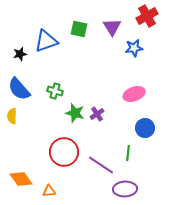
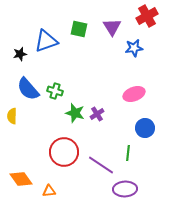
blue semicircle: moved 9 px right
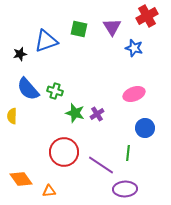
blue star: rotated 24 degrees clockwise
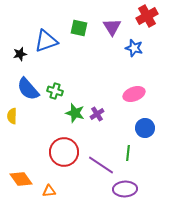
green square: moved 1 px up
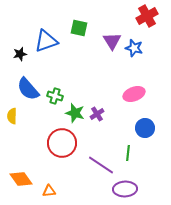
purple triangle: moved 14 px down
green cross: moved 5 px down
red circle: moved 2 px left, 9 px up
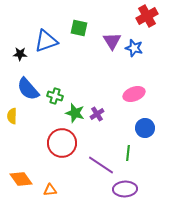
black star: rotated 16 degrees clockwise
orange triangle: moved 1 px right, 1 px up
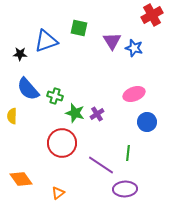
red cross: moved 5 px right, 1 px up
blue circle: moved 2 px right, 6 px up
orange triangle: moved 8 px right, 3 px down; rotated 32 degrees counterclockwise
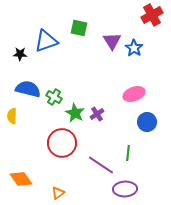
blue star: rotated 18 degrees clockwise
blue semicircle: rotated 145 degrees clockwise
green cross: moved 1 px left, 1 px down; rotated 14 degrees clockwise
green star: rotated 12 degrees clockwise
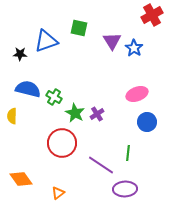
pink ellipse: moved 3 px right
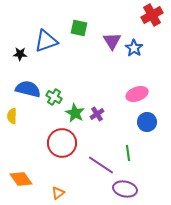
green line: rotated 14 degrees counterclockwise
purple ellipse: rotated 15 degrees clockwise
